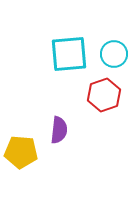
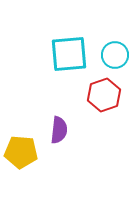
cyan circle: moved 1 px right, 1 px down
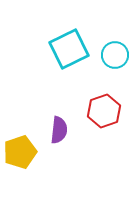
cyan square: moved 5 px up; rotated 21 degrees counterclockwise
red hexagon: moved 16 px down
yellow pentagon: moved 1 px left; rotated 24 degrees counterclockwise
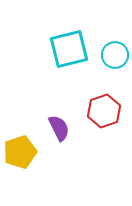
cyan square: rotated 12 degrees clockwise
purple semicircle: moved 2 px up; rotated 32 degrees counterclockwise
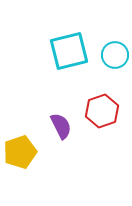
cyan square: moved 2 px down
red hexagon: moved 2 px left
purple semicircle: moved 2 px right, 2 px up
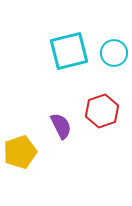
cyan circle: moved 1 px left, 2 px up
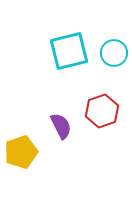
yellow pentagon: moved 1 px right
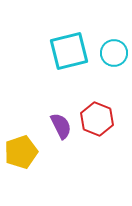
red hexagon: moved 5 px left, 8 px down; rotated 20 degrees counterclockwise
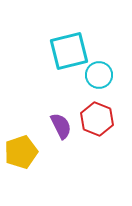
cyan circle: moved 15 px left, 22 px down
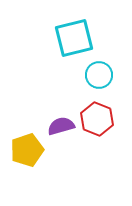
cyan square: moved 5 px right, 13 px up
purple semicircle: rotated 80 degrees counterclockwise
yellow pentagon: moved 6 px right, 2 px up
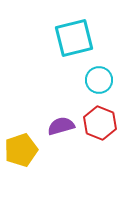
cyan circle: moved 5 px down
red hexagon: moved 3 px right, 4 px down
yellow pentagon: moved 6 px left
